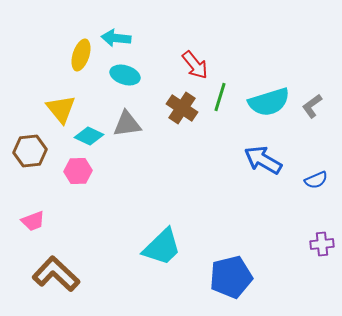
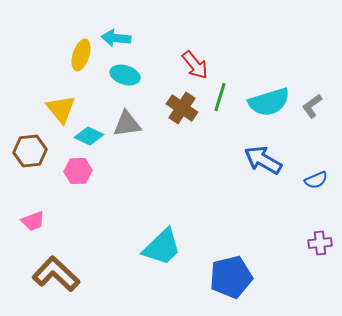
purple cross: moved 2 px left, 1 px up
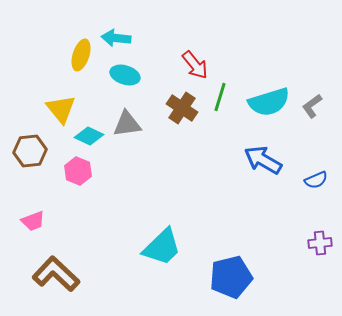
pink hexagon: rotated 24 degrees clockwise
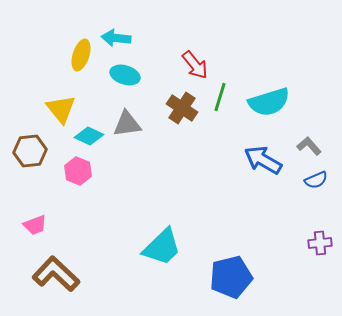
gray L-shape: moved 3 px left, 40 px down; rotated 85 degrees clockwise
pink trapezoid: moved 2 px right, 4 px down
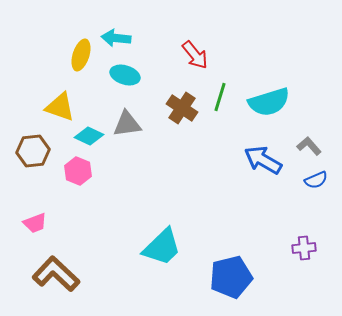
red arrow: moved 10 px up
yellow triangle: moved 1 px left, 2 px up; rotated 32 degrees counterclockwise
brown hexagon: moved 3 px right
pink trapezoid: moved 2 px up
purple cross: moved 16 px left, 5 px down
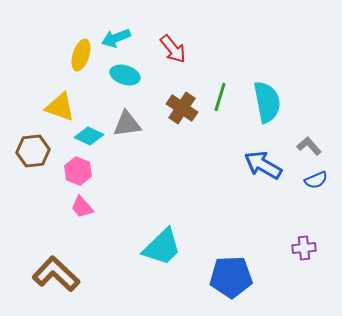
cyan arrow: rotated 28 degrees counterclockwise
red arrow: moved 22 px left, 6 px up
cyan semicircle: moved 2 px left; rotated 84 degrees counterclockwise
blue arrow: moved 5 px down
pink trapezoid: moved 47 px right, 16 px up; rotated 70 degrees clockwise
blue pentagon: rotated 12 degrees clockwise
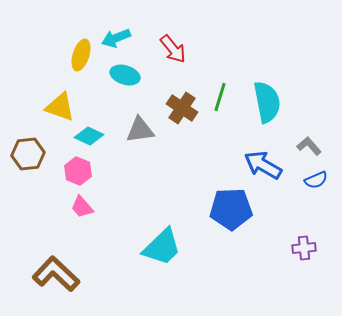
gray triangle: moved 13 px right, 6 px down
brown hexagon: moved 5 px left, 3 px down
blue pentagon: moved 68 px up
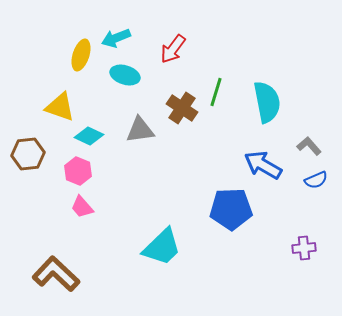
red arrow: rotated 76 degrees clockwise
green line: moved 4 px left, 5 px up
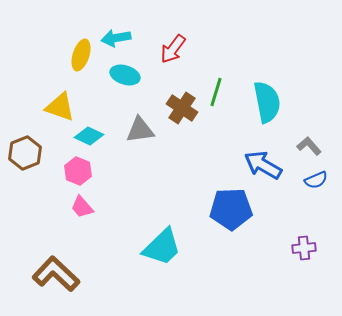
cyan arrow: rotated 12 degrees clockwise
brown hexagon: moved 3 px left, 1 px up; rotated 16 degrees counterclockwise
